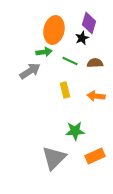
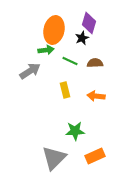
green arrow: moved 2 px right, 2 px up
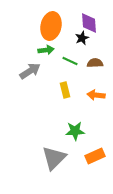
purple diamond: rotated 20 degrees counterclockwise
orange ellipse: moved 3 px left, 4 px up
orange arrow: moved 1 px up
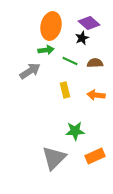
purple diamond: rotated 45 degrees counterclockwise
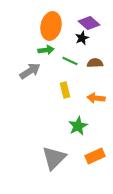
orange arrow: moved 3 px down
green star: moved 3 px right, 5 px up; rotated 24 degrees counterclockwise
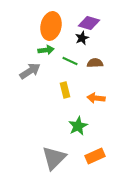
purple diamond: rotated 25 degrees counterclockwise
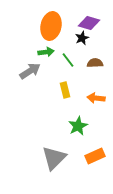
green arrow: moved 2 px down
green line: moved 2 px left, 1 px up; rotated 28 degrees clockwise
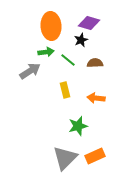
orange ellipse: rotated 16 degrees counterclockwise
black star: moved 1 px left, 2 px down
green line: rotated 14 degrees counterclockwise
green star: rotated 12 degrees clockwise
gray triangle: moved 11 px right
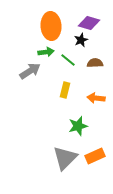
yellow rectangle: rotated 28 degrees clockwise
